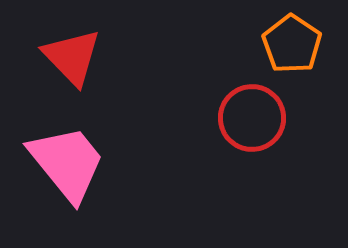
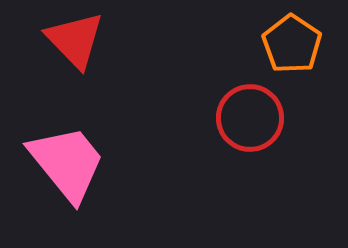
red triangle: moved 3 px right, 17 px up
red circle: moved 2 px left
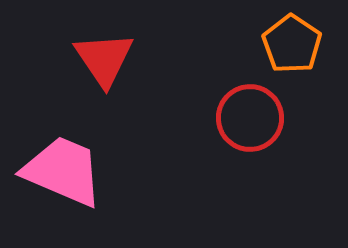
red triangle: moved 29 px right, 19 px down; rotated 10 degrees clockwise
pink trapezoid: moved 4 px left, 8 px down; rotated 28 degrees counterclockwise
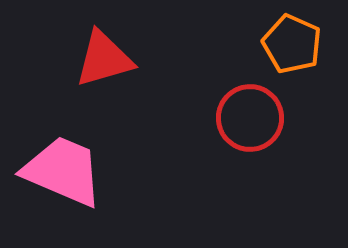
orange pentagon: rotated 10 degrees counterclockwise
red triangle: rotated 48 degrees clockwise
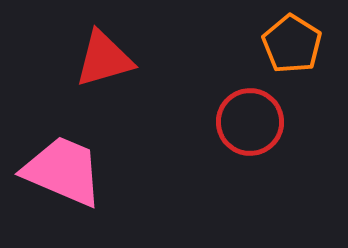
orange pentagon: rotated 8 degrees clockwise
red circle: moved 4 px down
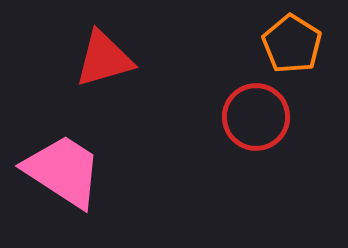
red circle: moved 6 px right, 5 px up
pink trapezoid: rotated 10 degrees clockwise
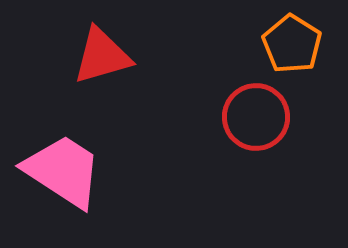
red triangle: moved 2 px left, 3 px up
